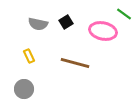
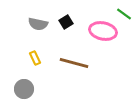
yellow rectangle: moved 6 px right, 2 px down
brown line: moved 1 px left
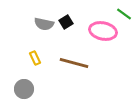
gray semicircle: moved 6 px right
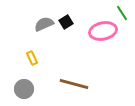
green line: moved 2 px left, 1 px up; rotated 21 degrees clockwise
gray semicircle: rotated 144 degrees clockwise
pink ellipse: rotated 24 degrees counterclockwise
yellow rectangle: moved 3 px left
brown line: moved 21 px down
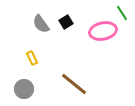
gray semicircle: moved 3 px left; rotated 102 degrees counterclockwise
brown line: rotated 24 degrees clockwise
